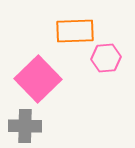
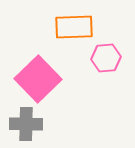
orange rectangle: moved 1 px left, 4 px up
gray cross: moved 1 px right, 2 px up
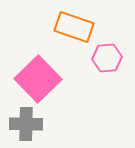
orange rectangle: rotated 21 degrees clockwise
pink hexagon: moved 1 px right
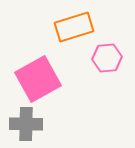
orange rectangle: rotated 36 degrees counterclockwise
pink square: rotated 15 degrees clockwise
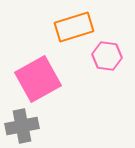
pink hexagon: moved 2 px up; rotated 12 degrees clockwise
gray cross: moved 4 px left, 2 px down; rotated 12 degrees counterclockwise
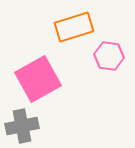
pink hexagon: moved 2 px right
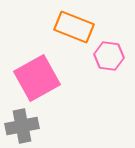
orange rectangle: rotated 39 degrees clockwise
pink square: moved 1 px left, 1 px up
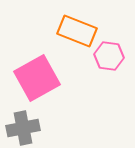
orange rectangle: moved 3 px right, 4 px down
gray cross: moved 1 px right, 2 px down
